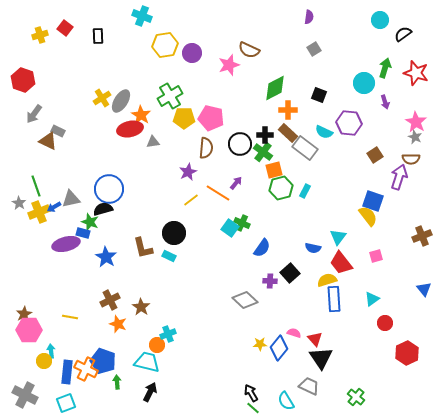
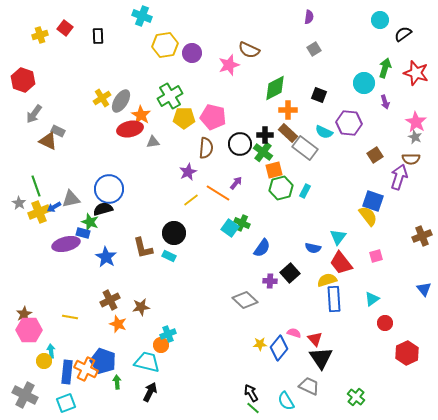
pink pentagon at (211, 118): moved 2 px right, 1 px up
brown star at (141, 307): rotated 30 degrees clockwise
orange circle at (157, 345): moved 4 px right
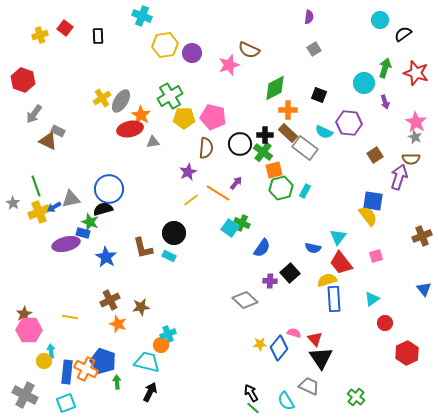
blue square at (373, 201): rotated 10 degrees counterclockwise
gray star at (19, 203): moved 6 px left
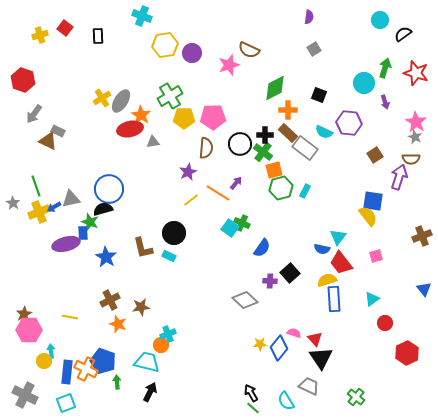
pink pentagon at (213, 117): rotated 15 degrees counterclockwise
blue rectangle at (83, 233): rotated 72 degrees clockwise
blue semicircle at (313, 248): moved 9 px right, 1 px down
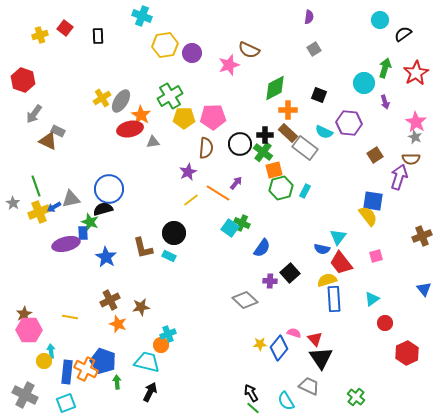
red star at (416, 73): rotated 25 degrees clockwise
